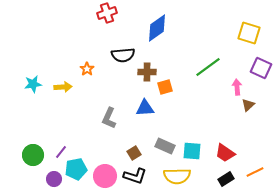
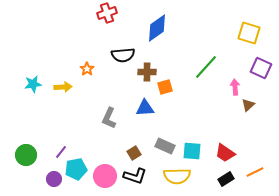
green line: moved 2 px left; rotated 12 degrees counterclockwise
pink arrow: moved 2 px left
green circle: moved 7 px left
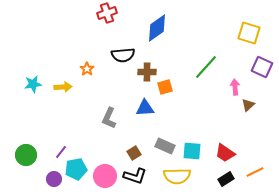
purple square: moved 1 px right, 1 px up
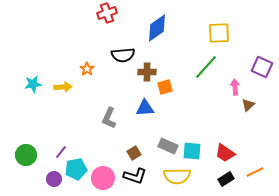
yellow square: moved 30 px left; rotated 20 degrees counterclockwise
gray rectangle: moved 3 px right
pink circle: moved 2 px left, 2 px down
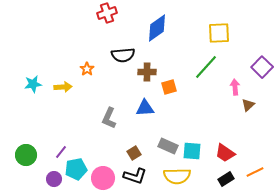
purple square: rotated 20 degrees clockwise
orange square: moved 4 px right
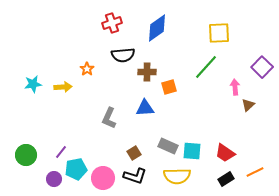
red cross: moved 5 px right, 10 px down
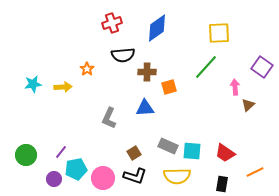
purple square: rotated 10 degrees counterclockwise
black rectangle: moved 4 px left, 5 px down; rotated 49 degrees counterclockwise
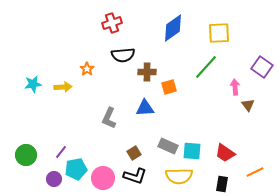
blue diamond: moved 16 px right
brown triangle: rotated 24 degrees counterclockwise
yellow semicircle: moved 2 px right
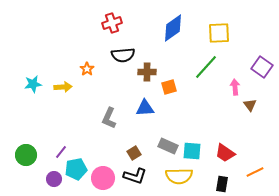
brown triangle: moved 2 px right
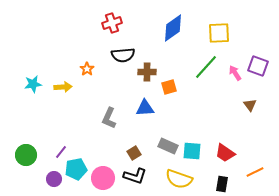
purple square: moved 4 px left, 1 px up; rotated 15 degrees counterclockwise
pink arrow: moved 14 px up; rotated 28 degrees counterclockwise
yellow semicircle: moved 3 px down; rotated 20 degrees clockwise
